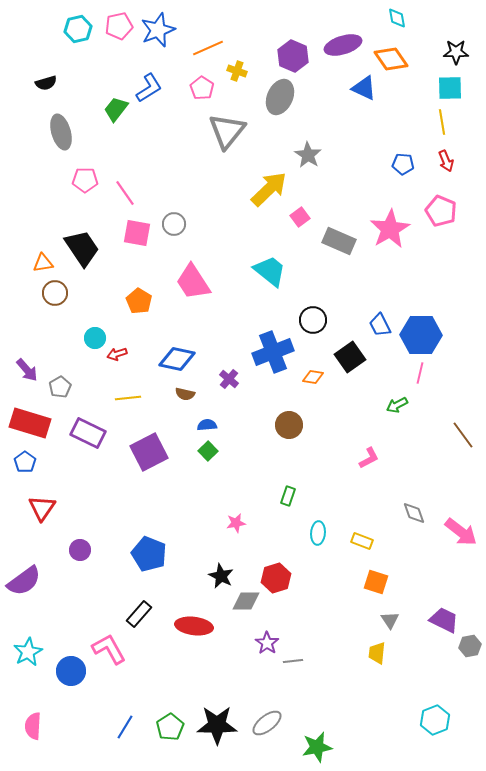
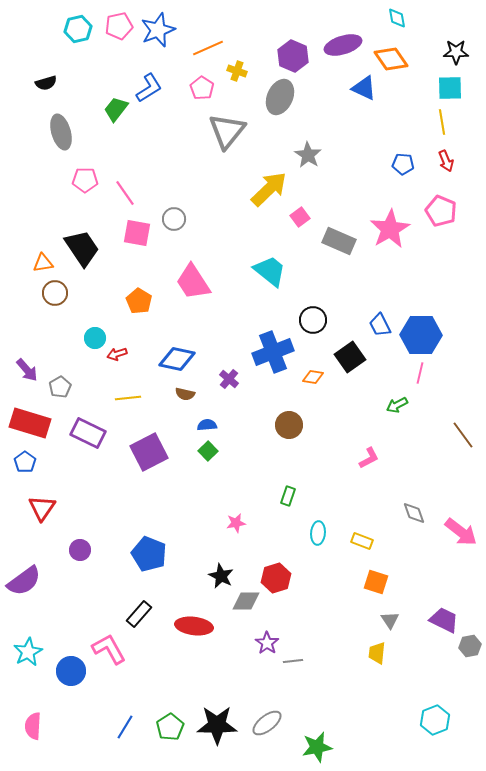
gray circle at (174, 224): moved 5 px up
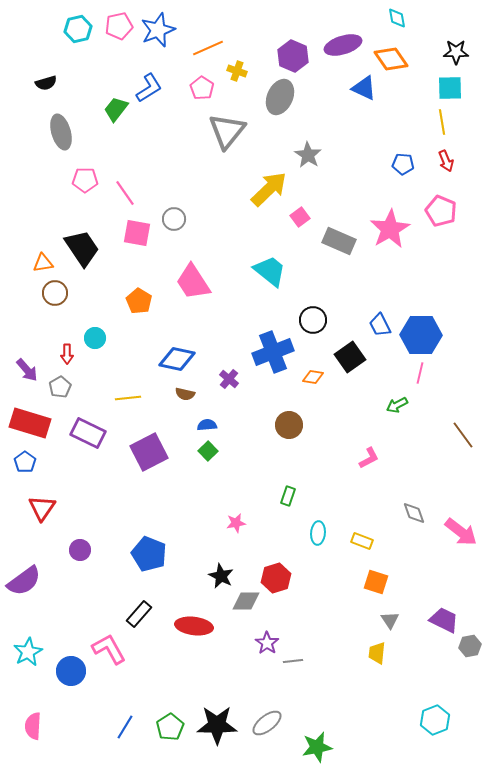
red arrow at (117, 354): moved 50 px left; rotated 72 degrees counterclockwise
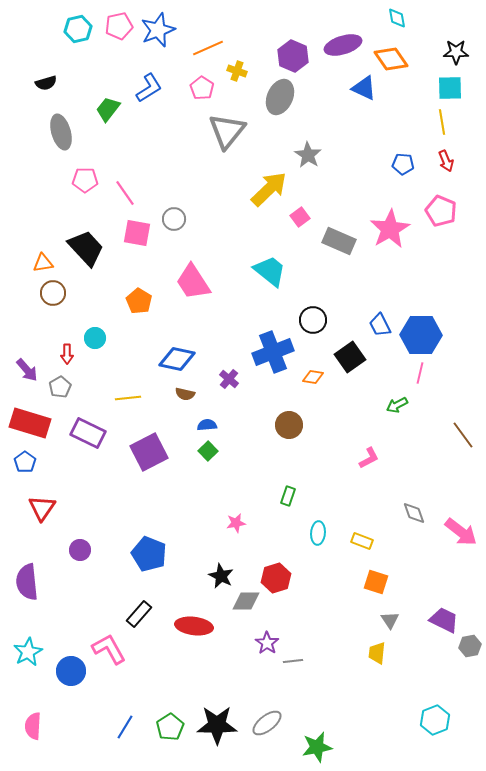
green trapezoid at (116, 109): moved 8 px left
black trapezoid at (82, 248): moved 4 px right; rotated 9 degrees counterclockwise
brown circle at (55, 293): moved 2 px left
purple semicircle at (24, 581): moved 3 px right, 1 px down; rotated 120 degrees clockwise
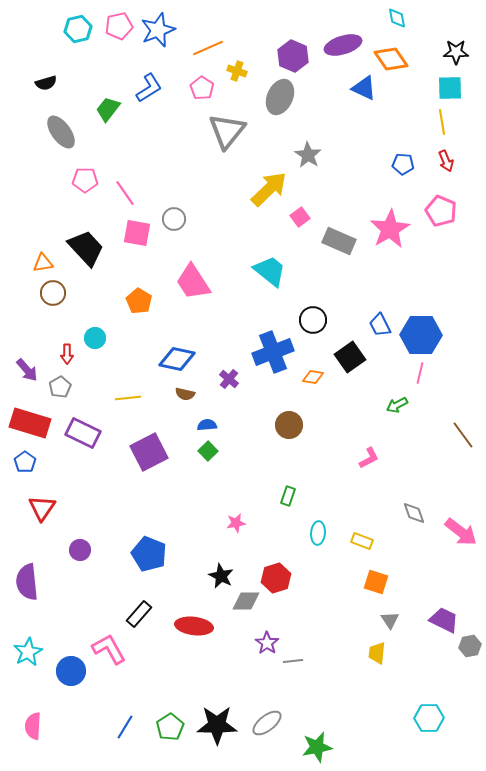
gray ellipse at (61, 132): rotated 20 degrees counterclockwise
purple rectangle at (88, 433): moved 5 px left
cyan hexagon at (435, 720): moved 6 px left, 2 px up; rotated 20 degrees clockwise
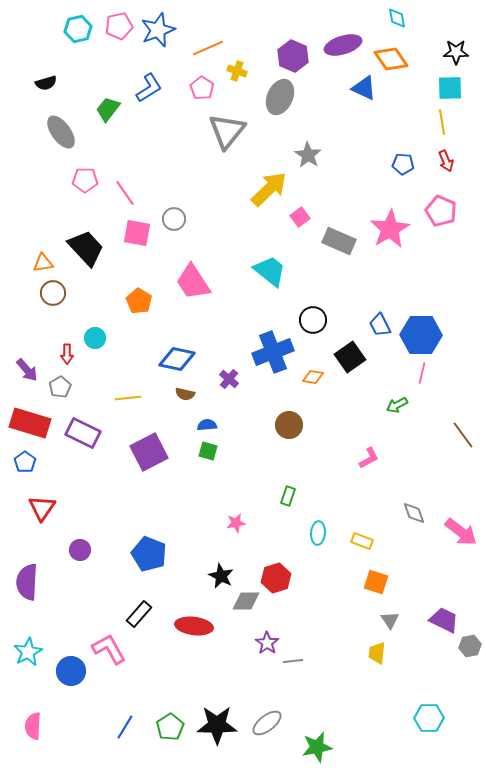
pink line at (420, 373): moved 2 px right
green square at (208, 451): rotated 30 degrees counterclockwise
purple semicircle at (27, 582): rotated 9 degrees clockwise
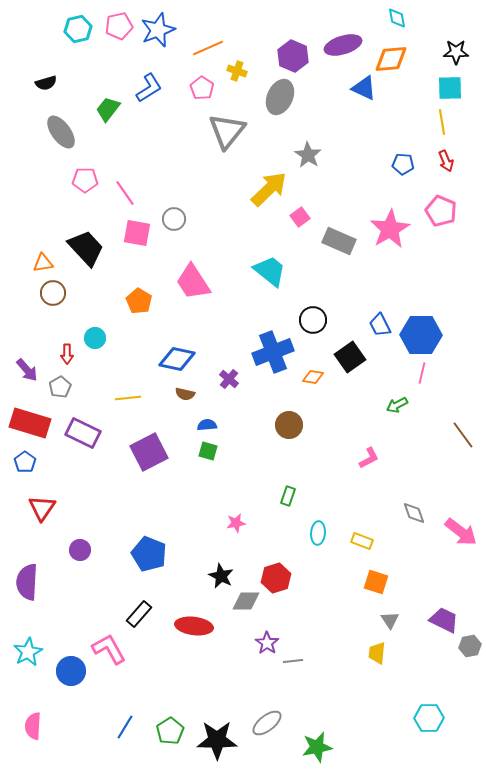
orange diamond at (391, 59): rotated 60 degrees counterclockwise
black star at (217, 725): moved 15 px down
green pentagon at (170, 727): moved 4 px down
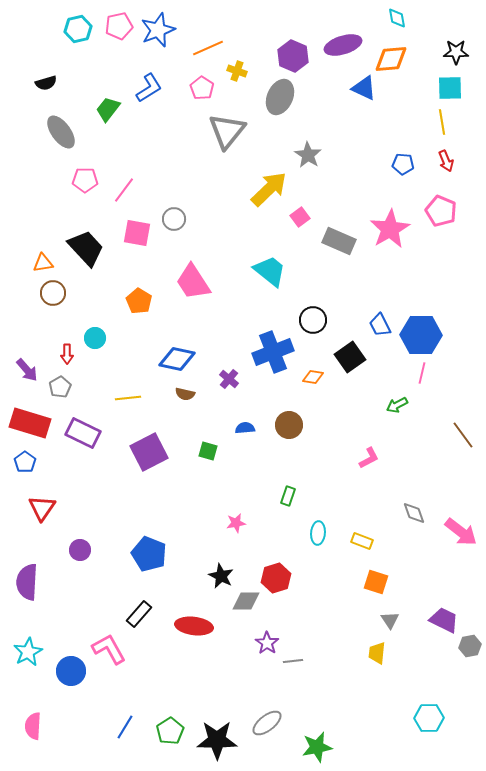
pink line at (125, 193): moved 1 px left, 3 px up; rotated 72 degrees clockwise
blue semicircle at (207, 425): moved 38 px right, 3 px down
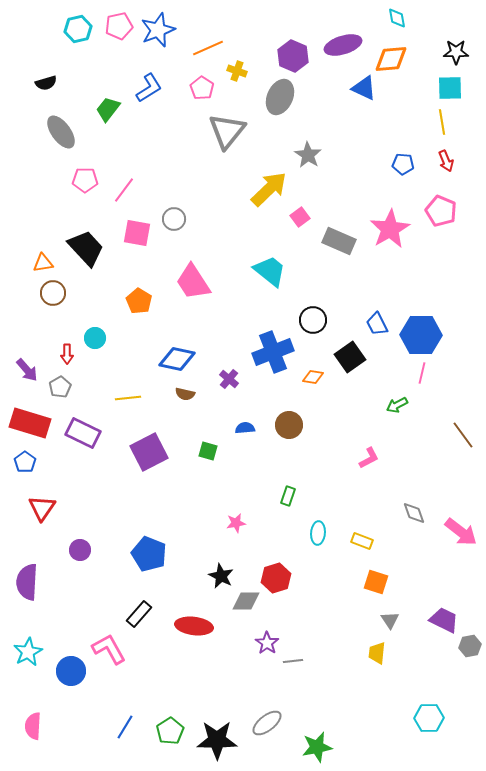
blue trapezoid at (380, 325): moved 3 px left, 1 px up
